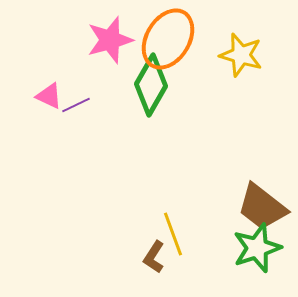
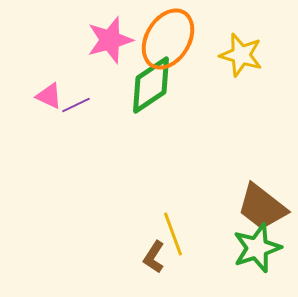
green diamond: rotated 26 degrees clockwise
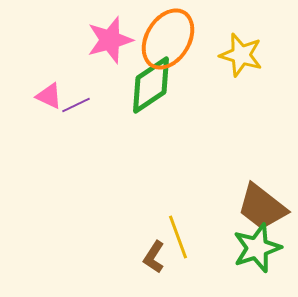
yellow line: moved 5 px right, 3 px down
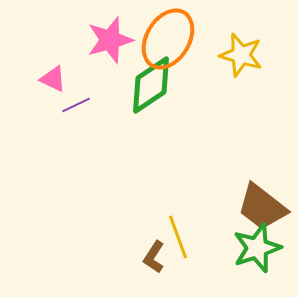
pink triangle: moved 4 px right, 17 px up
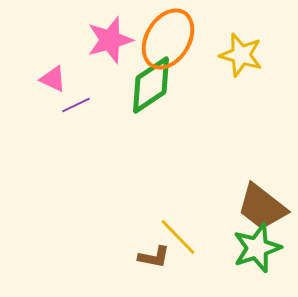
yellow line: rotated 24 degrees counterclockwise
brown L-shape: rotated 112 degrees counterclockwise
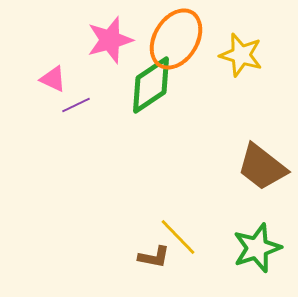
orange ellipse: moved 8 px right
brown trapezoid: moved 40 px up
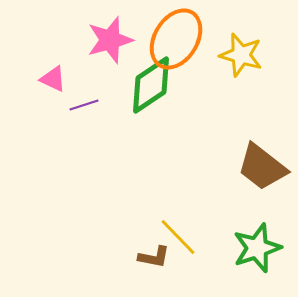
purple line: moved 8 px right; rotated 8 degrees clockwise
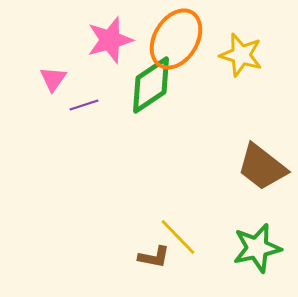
pink triangle: rotated 40 degrees clockwise
green star: rotated 6 degrees clockwise
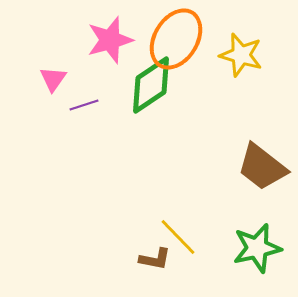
brown L-shape: moved 1 px right, 2 px down
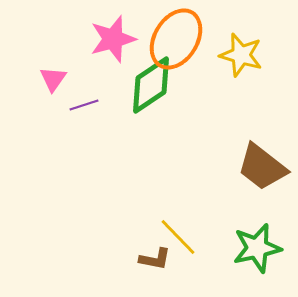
pink star: moved 3 px right, 1 px up
